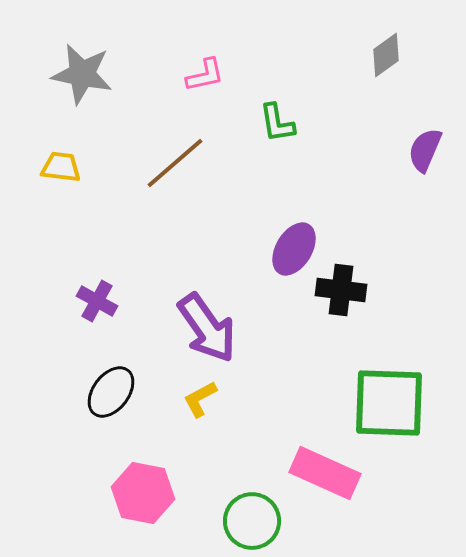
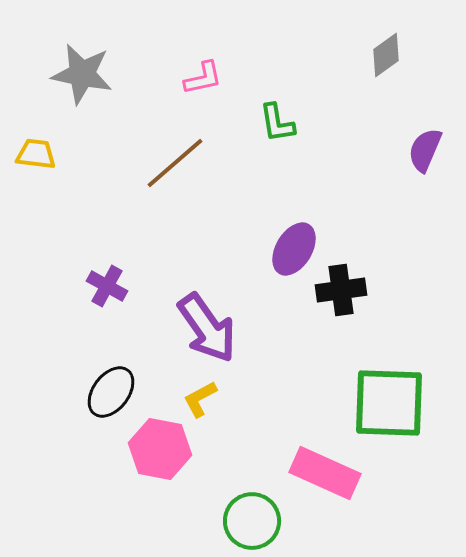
pink L-shape: moved 2 px left, 3 px down
yellow trapezoid: moved 25 px left, 13 px up
black cross: rotated 15 degrees counterclockwise
purple cross: moved 10 px right, 15 px up
pink hexagon: moved 17 px right, 44 px up
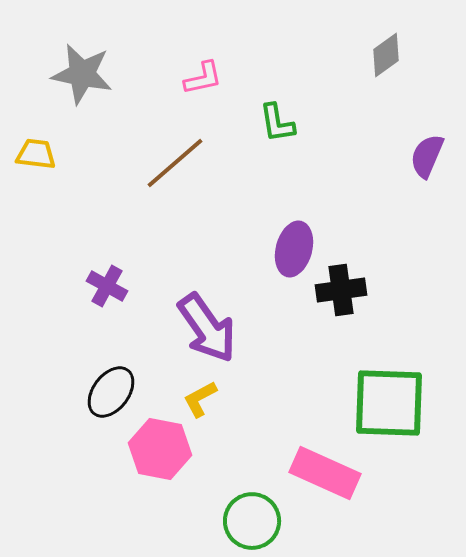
purple semicircle: moved 2 px right, 6 px down
purple ellipse: rotated 16 degrees counterclockwise
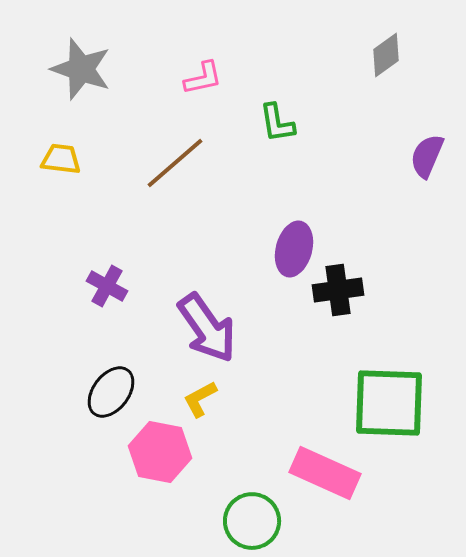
gray star: moved 1 px left, 5 px up; rotated 8 degrees clockwise
yellow trapezoid: moved 25 px right, 5 px down
black cross: moved 3 px left
pink hexagon: moved 3 px down
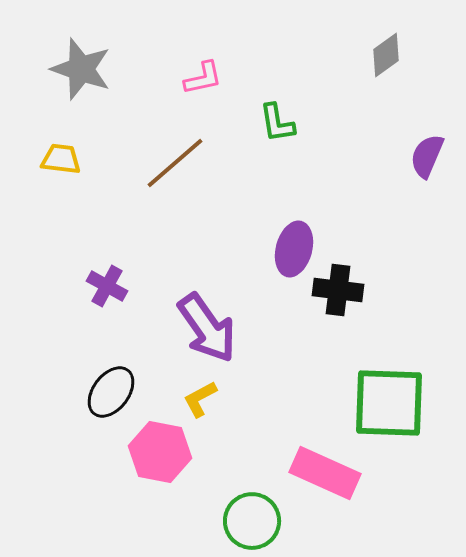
black cross: rotated 15 degrees clockwise
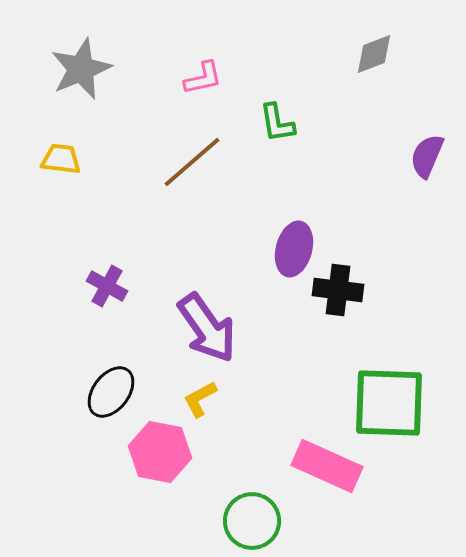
gray diamond: moved 12 px left, 1 px up; rotated 15 degrees clockwise
gray star: rotated 30 degrees clockwise
brown line: moved 17 px right, 1 px up
pink rectangle: moved 2 px right, 7 px up
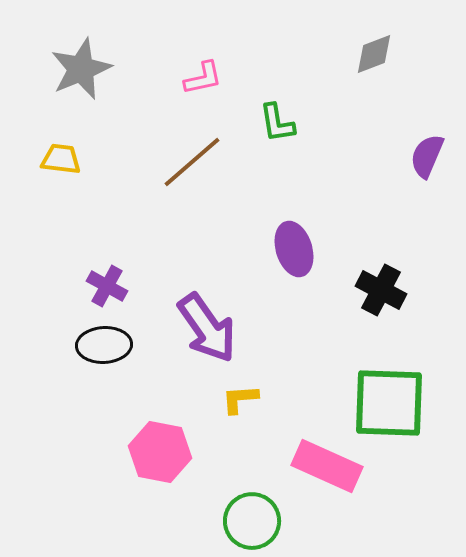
purple ellipse: rotated 32 degrees counterclockwise
black cross: moved 43 px right; rotated 21 degrees clockwise
black ellipse: moved 7 px left, 47 px up; rotated 50 degrees clockwise
yellow L-shape: moved 40 px right; rotated 24 degrees clockwise
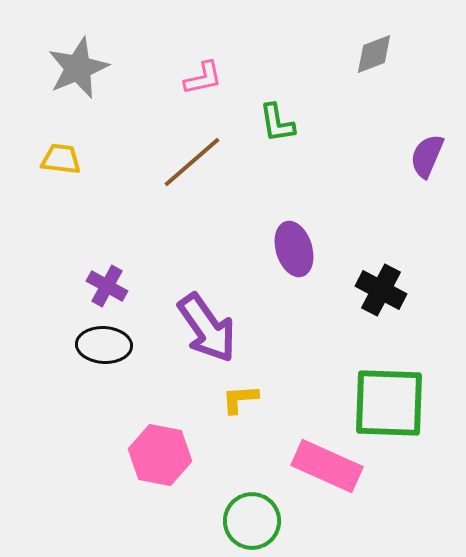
gray star: moved 3 px left, 1 px up
black ellipse: rotated 6 degrees clockwise
pink hexagon: moved 3 px down
